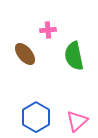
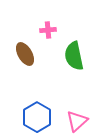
brown ellipse: rotated 10 degrees clockwise
blue hexagon: moved 1 px right
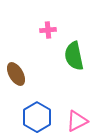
brown ellipse: moved 9 px left, 20 px down
pink triangle: rotated 15 degrees clockwise
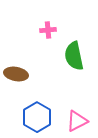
brown ellipse: rotated 50 degrees counterclockwise
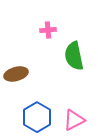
brown ellipse: rotated 25 degrees counterclockwise
pink triangle: moved 3 px left, 1 px up
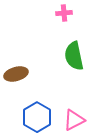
pink cross: moved 16 px right, 17 px up
